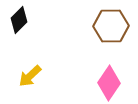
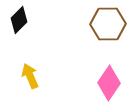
brown hexagon: moved 3 px left, 2 px up
yellow arrow: rotated 110 degrees clockwise
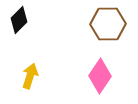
yellow arrow: rotated 40 degrees clockwise
pink diamond: moved 9 px left, 7 px up
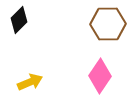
yellow arrow: moved 6 px down; rotated 50 degrees clockwise
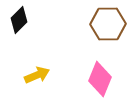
pink diamond: moved 3 px down; rotated 12 degrees counterclockwise
yellow arrow: moved 7 px right, 7 px up
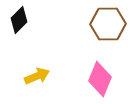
yellow arrow: moved 1 px down
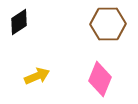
black diamond: moved 2 px down; rotated 12 degrees clockwise
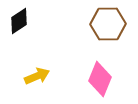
black diamond: moved 1 px up
